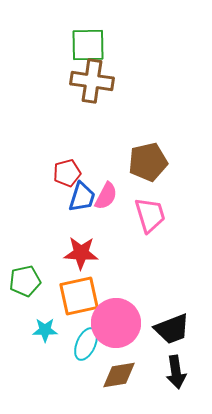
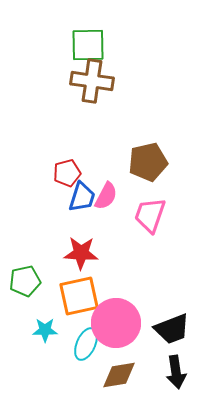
pink trapezoid: rotated 144 degrees counterclockwise
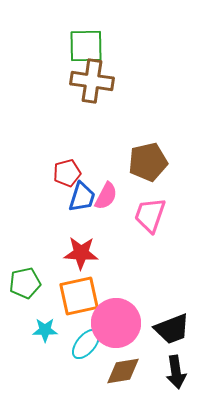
green square: moved 2 px left, 1 px down
green pentagon: moved 2 px down
cyan ellipse: rotated 16 degrees clockwise
brown diamond: moved 4 px right, 4 px up
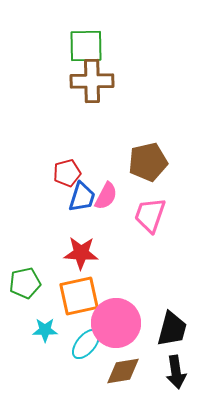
brown cross: rotated 9 degrees counterclockwise
black trapezoid: rotated 54 degrees counterclockwise
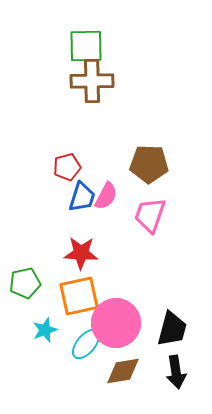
brown pentagon: moved 1 px right, 2 px down; rotated 15 degrees clockwise
red pentagon: moved 6 px up
cyan star: rotated 20 degrees counterclockwise
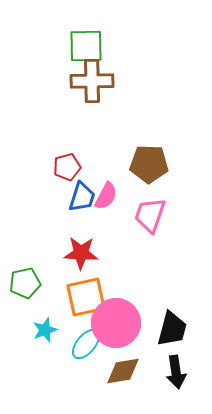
orange square: moved 7 px right, 1 px down
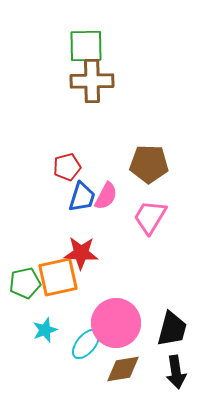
pink trapezoid: moved 2 px down; rotated 12 degrees clockwise
orange square: moved 28 px left, 20 px up
brown diamond: moved 2 px up
